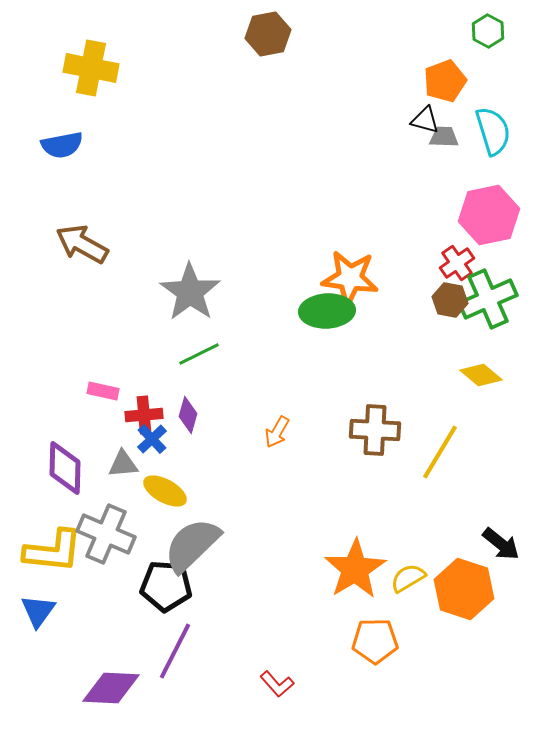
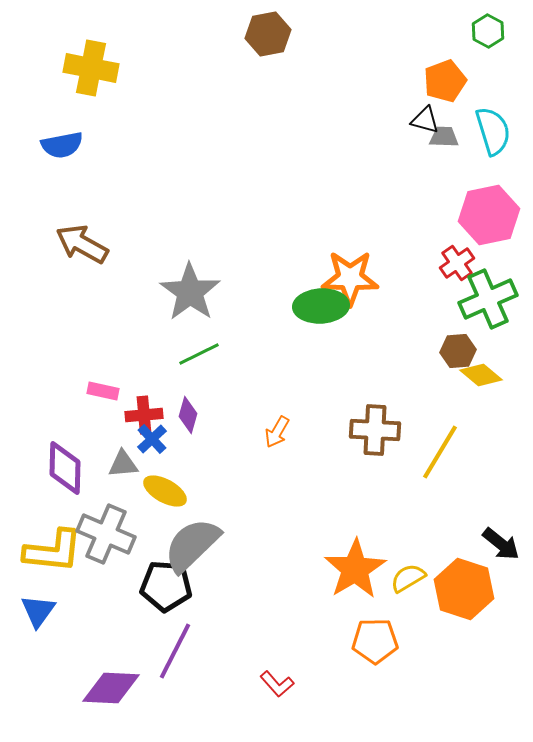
orange star at (350, 278): rotated 6 degrees counterclockwise
brown hexagon at (450, 300): moved 8 px right, 51 px down; rotated 16 degrees counterclockwise
green ellipse at (327, 311): moved 6 px left, 5 px up
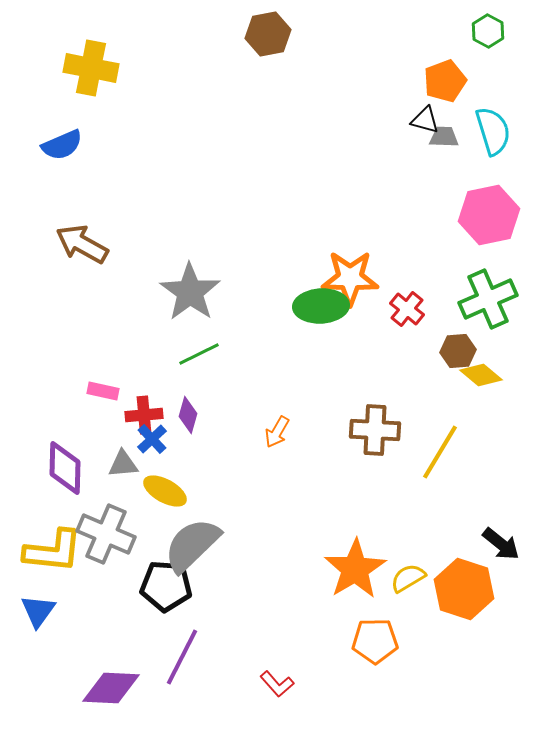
blue semicircle at (62, 145): rotated 12 degrees counterclockwise
red cross at (457, 263): moved 50 px left, 46 px down; rotated 16 degrees counterclockwise
purple line at (175, 651): moved 7 px right, 6 px down
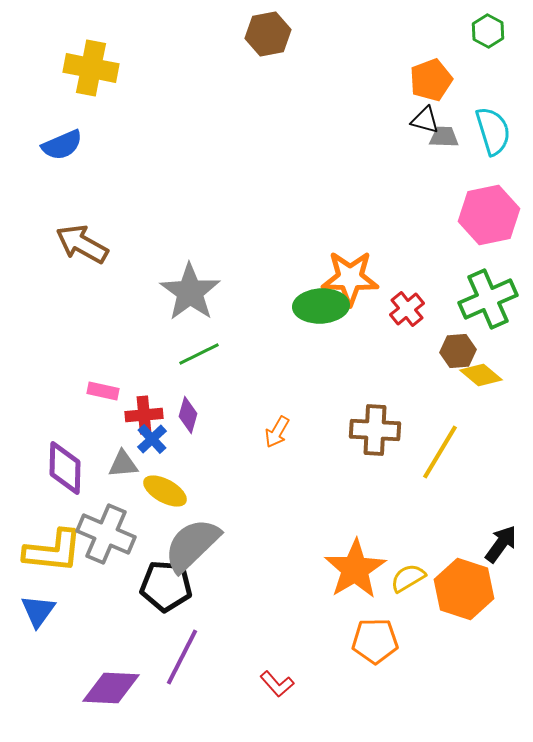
orange pentagon at (445, 81): moved 14 px left, 1 px up
red cross at (407, 309): rotated 12 degrees clockwise
black arrow at (501, 544): rotated 93 degrees counterclockwise
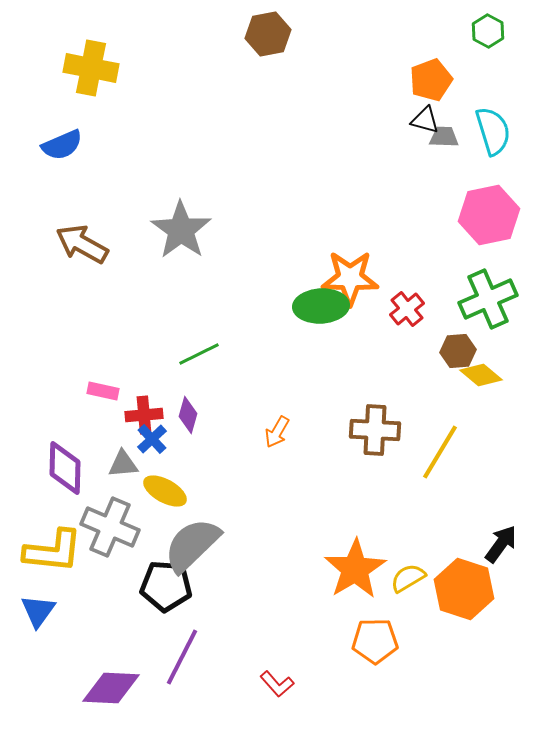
gray star at (190, 292): moved 9 px left, 62 px up
gray cross at (106, 534): moved 4 px right, 7 px up
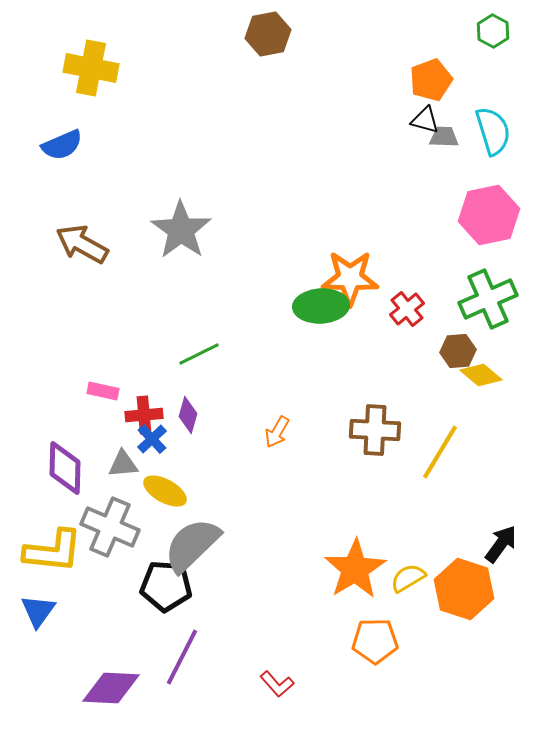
green hexagon at (488, 31): moved 5 px right
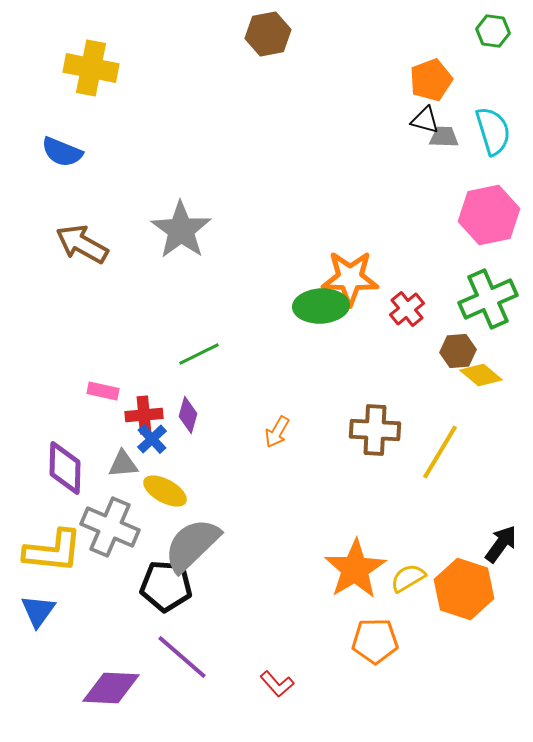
green hexagon at (493, 31): rotated 20 degrees counterclockwise
blue semicircle at (62, 145): moved 7 px down; rotated 45 degrees clockwise
purple line at (182, 657): rotated 76 degrees counterclockwise
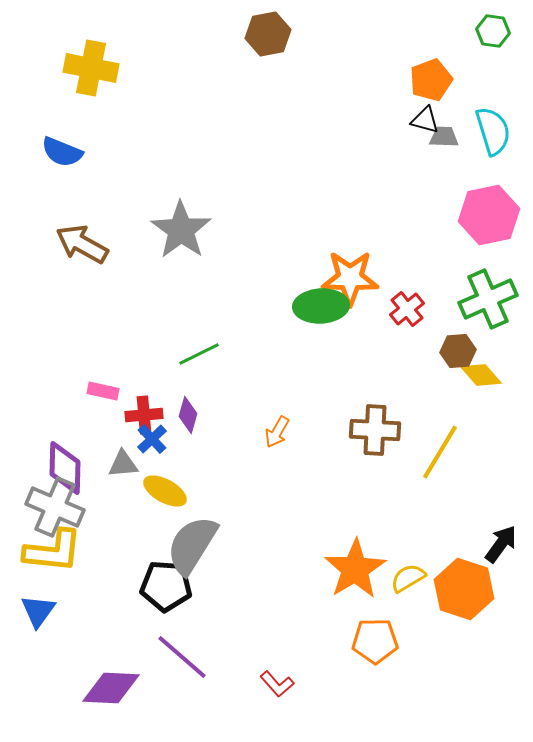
yellow diamond at (481, 375): rotated 9 degrees clockwise
gray cross at (110, 527): moved 55 px left, 20 px up
gray semicircle at (192, 545): rotated 14 degrees counterclockwise
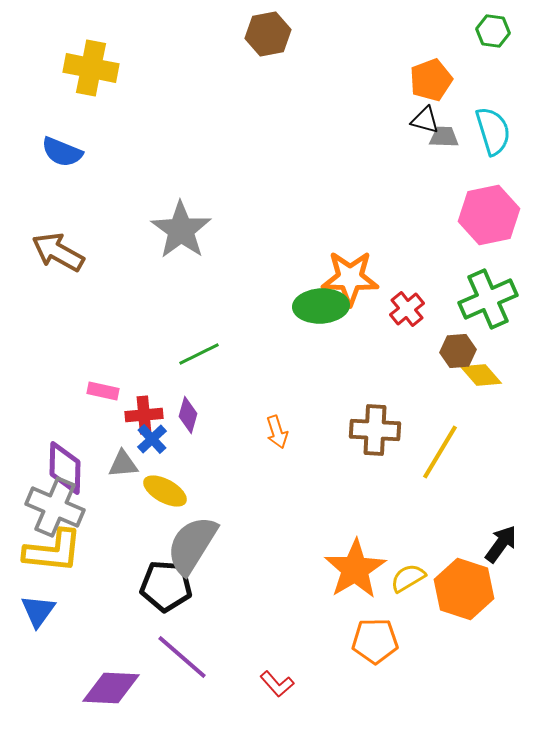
brown arrow at (82, 244): moved 24 px left, 8 px down
orange arrow at (277, 432): rotated 48 degrees counterclockwise
